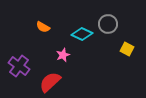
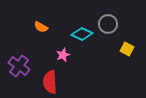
orange semicircle: moved 2 px left
red semicircle: rotated 50 degrees counterclockwise
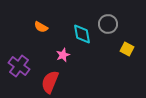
cyan diamond: rotated 55 degrees clockwise
red semicircle: rotated 25 degrees clockwise
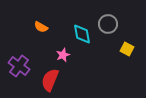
red semicircle: moved 2 px up
